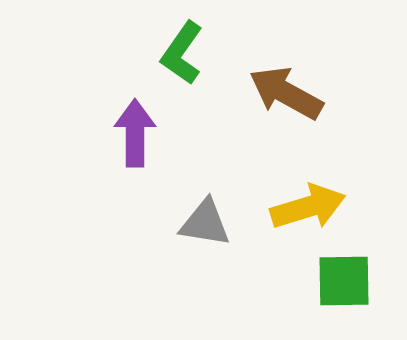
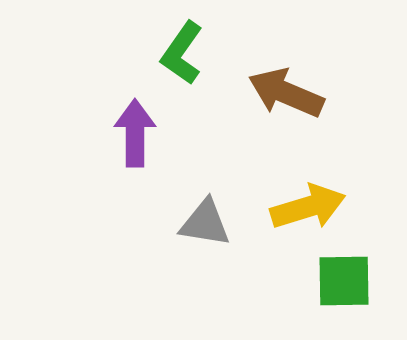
brown arrow: rotated 6 degrees counterclockwise
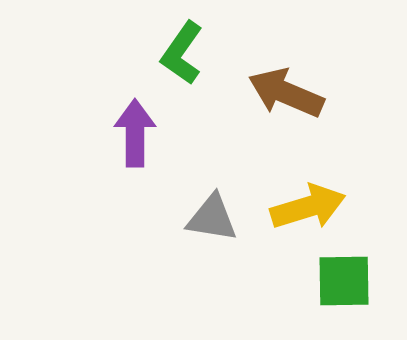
gray triangle: moved 7 px right, 5 px up
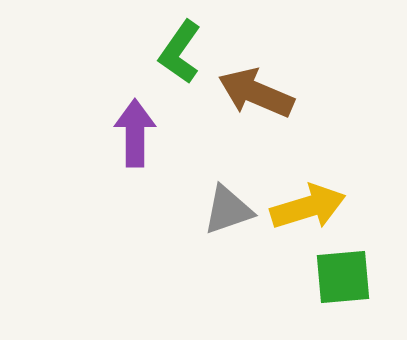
green L-shape: moved 2 px left, 1 px up
brown arrow: moved 30 px left
gray triangle: moved 16 px right, 8 px up; rotated 28 degrees counterclockwise
green square: moved 1 px left, 4 px up; rotated 4 degrees counterclockwise
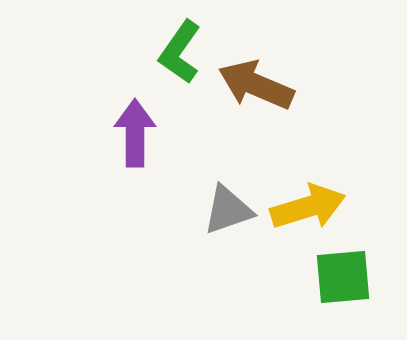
brown arrow: moved 8 px up
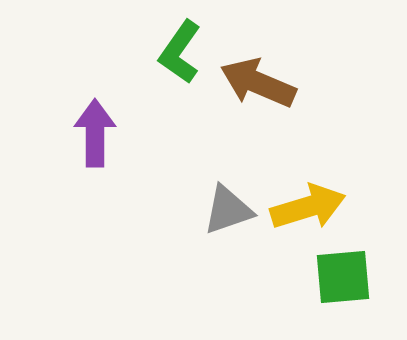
brown arrow: moved 2 px right, 2 px up
purple arrow: moved 40 px left
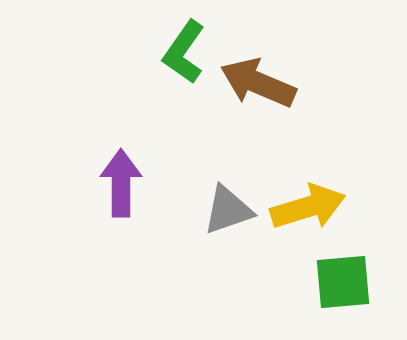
green L-shape: moved 4 px right
purple arrow: moved 26 px right, 50 px down
green square: moved 5 px down
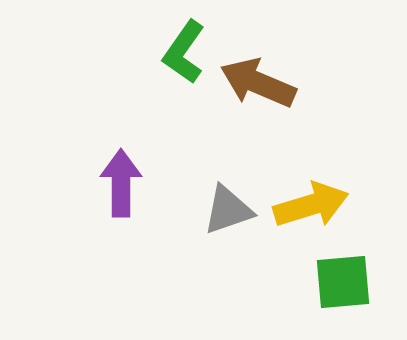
yellow arrow: moved 3 px right, 2 px up
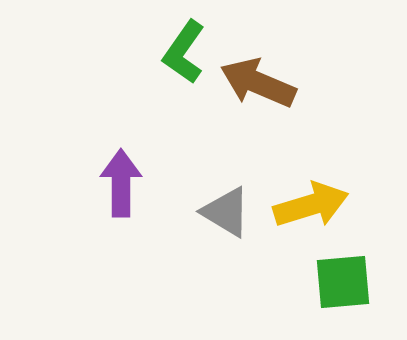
gray triangle: moved 2 px left, 2 px down; rotated 50 degrees clockwise
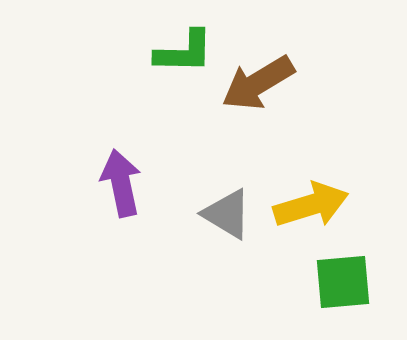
green L-shape: rotated 124 degrees counterclockwise
brown arrow: rotated 54 degrees counterclockwise
purple arrow: rotated 12 degrees counterclockwise
gray triangle: moved 1 px right, 2 px down
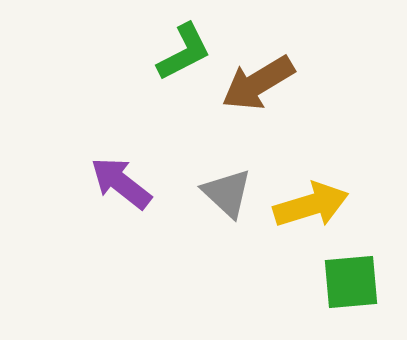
green L-shape: rotated 28 degrees counterclockwise
purple arrow: rotated 40 degrees counterclockwise
gray triangle: moved 21 px up; rotated 12 degrees clockwise
green square: moved 8 px right
